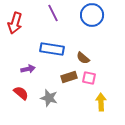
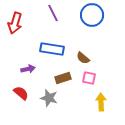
brown rectangle: moved 6 px left, 1 px down
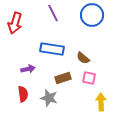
red semicircle: moved 2 px right, 1 px down; rotated 42 degrees clockwise
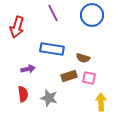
red arrow: moved 2 px right, 4 px down
brown semicircle: rotated 24 degrees counterclockwise
brown rectangle: moved 6 px right, 2 px up
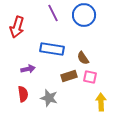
blue circle: moved 8 px left
brown semicircle: rotated 40 degrees clockwise
pink square: moved 1 px right, 1 px up
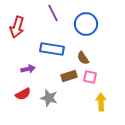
blue circle: moved 2 px right, 9 px down
red semicircle: rotated 70 degrees clockwise
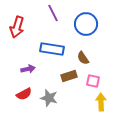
pink square: moved 3 px right, 4 px down
red semicircle: moved 1 px right
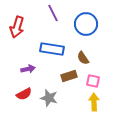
yellow arrow: moved 7 px left
